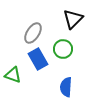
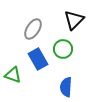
black triangle: moved 1 px right, 1 px down
gray ellipse: moved 4 px up
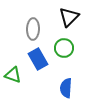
black triangle: moved 5 px left, 3 px up
gray ellipse: rotated 30 degrees counterclockwise
green circle: moved 1 px right, 1 px up
blue semicircle: moved 1 px down
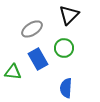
black triangle: moved 2 px up
gray ellipse: moved 1 px left; rotated 55 degrees clockwise
green triangle: moved 3 px up; rotated 12 degrees counterclockwise
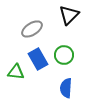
green circle: moved 7 px down
green triangle: moved 3 px right
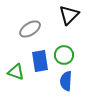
gray ellipse: moved 2 px left
blue rectangle: moved 2 px right, 2 px down; rotated 20 degrees clockwise
green triangle: rotated 12 degrees clockwise
blue semicircle: moved 7 px up
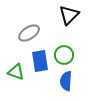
gray ellipse: moved 1 px left, 4 px down
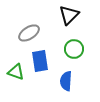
green circle: moved 10 px right, 6 px up
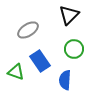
gray ellipse: moved 1 px left, 3 px up
blue rectangle: rotated 25 degrees counterclockwise
blue semicircle: moved 1 px left, 1 px up
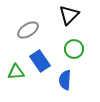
green triangle: rotated 24 degrees counterclockwise
